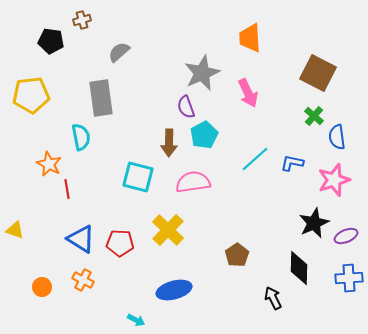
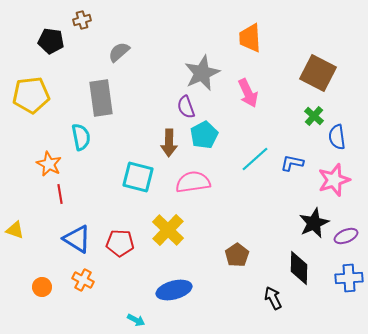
red line: moved 7 px left, 5 px down
blue triangle: moved 4 px left
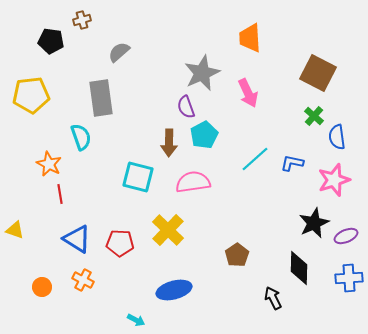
cyan semicircle: rotated 8 degrees counterclockwise
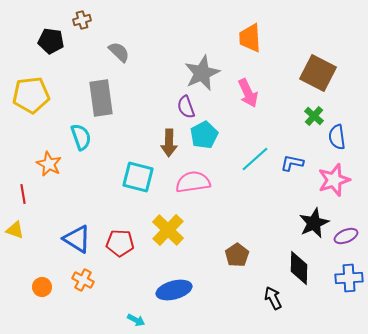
gray semicircle: rotated 85 degrees clockwise
red line: moved 37 px left
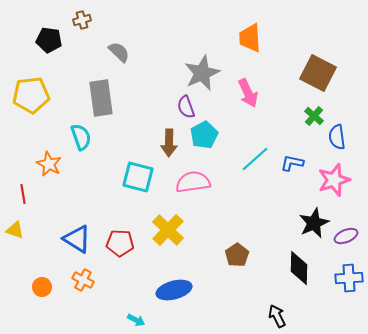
black pentagon: moved 2 px left, 1 px up
black arrow: moved 4 px right, 18 px down
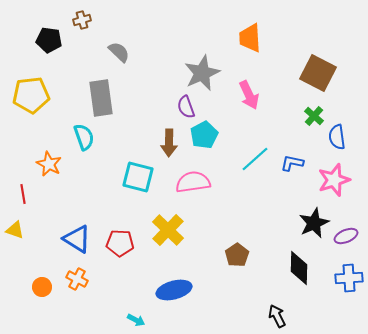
pink arrow: moved 1 px right, 2 px down
cyan semicircle: moved 3 px right
orange cross: moved 6 px left, 1 px up
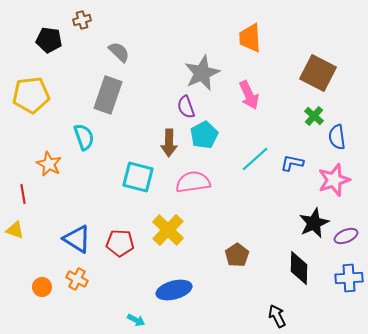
gray rectangle: moved 7 px right, 3 px up; rotated 27 degrees clockwise
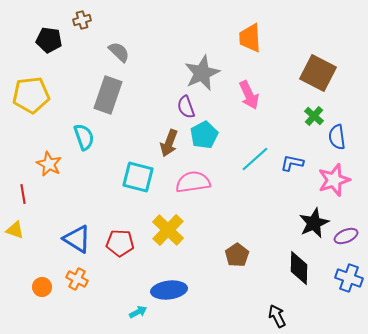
brown arrow: rotated 20 degrees clockwise
blue cross: rotated 24 degrees clockwise
blue ellipse: moved 5 px left; rotated 8 degrees clockwise
cyan arrow: moved 2 px right, 8 px up; rotated 54 degrees counterclockwise
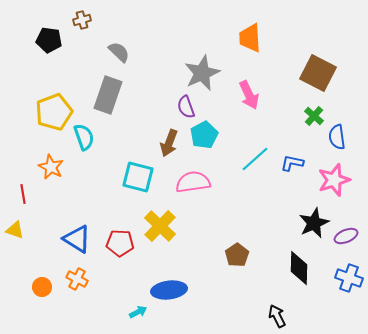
yellow pentagon: moved 23 px right, 17 px down; rotated 15 degrees counterclockwise
orange star: moved 2 px right, 3 px down
yellow cross: moved 8 px left, 4 px up
